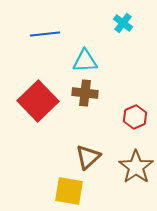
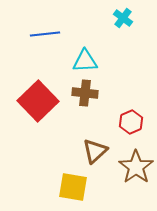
cyan cross: moved 5 px up
red hexagon: moved 4 px left, 5 px down
brown triangle: moved 7 px right, 6 px up
yellow square: moved 4 px right, 4 px up
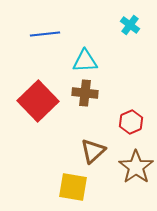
cyan cross: moved 7 px right, 7 px down
brown triangle: moved 2 px left
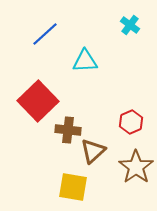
blue line: rotated 36 degrees counterclockwise
brown cross: moved 17 px left, 37 px down
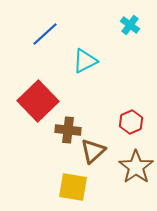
cyan triangle: rotated 24 degrees counterclockwise
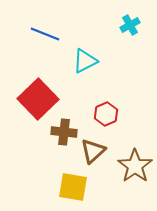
cyan cross: rotated 24 degrees clockwise
blue line: rotated 64 degrees clockwise
red square: moved 2 px up
red hexagon: moved 25 px left, 8 px up
brown cross: moved 4 px left, 2 px down
brown star: moved 1 px left, 1 px up
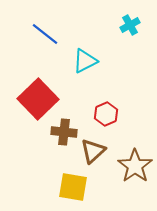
blue line: rotated 16 degrees clockwise
